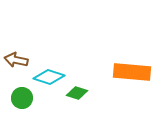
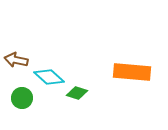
cyan diamond: rotated 24 degrees clockwise
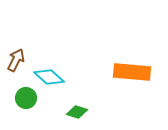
brown arrow: rotated 105 degrees clockwise
green diamond: moved 19 px down
green circle: moved 4 px right
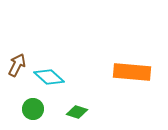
brown arrow: moved 1 px right, 5 px down
green circle: moved 7 px right, 11 px down
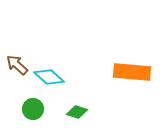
brown arrow: rotated 75 degrees counterclockwise
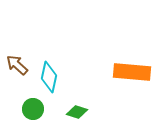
cyan diamond: rotated 60 degrees clockwise
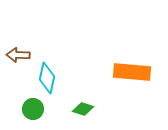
brown arrow: moved 1 px right, 10 px up; rotated 40 degrees counterclockwise
cyan diamond: moved 2 px left, 1 px down
green diamond: moved 6 px right, 3 px up
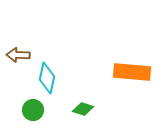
green circle: moved 1 px down
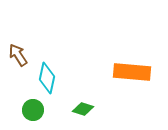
brown arrow: rotated 55 degrees clockwise
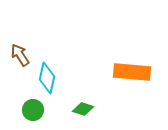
brown arrow: moved 2 px right
